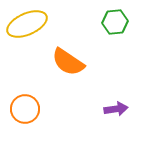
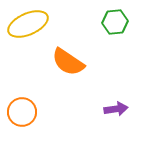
yellow ellipse: moved 1 px right
orange circle: moved 3 px left, 3 px down
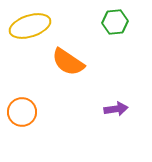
yellow ellipse: moved 2 px right, 2 px down; rotated 6 degrees clockwise
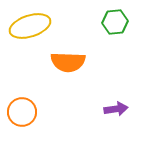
orange semicircle: rotated 32 degrees counterclockwise
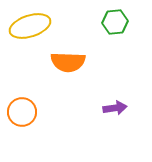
purple arrow: moved 1 px left, 1 px up
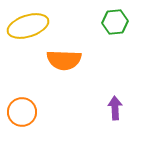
yellow ellipse: moved 2 px left
orange semicircle: moved 4 px left, 2 px up
purple arrow: rotated 85 degrees counterclockwise
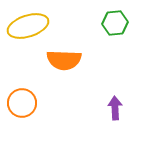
green hexagon: moved 1 px down
orange circle: moved 9 px up
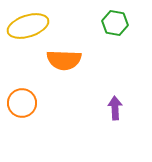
green hexagon: rotated 15 degrees clockwise
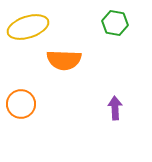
yellow ellipse: moved 1 px down
orange circle: moved 1 px left, 1 px down
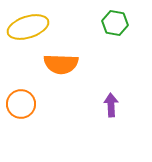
orange semicircle: moved 3 px left, 4 px down
purple arrow: moved 4 px left, 3 px up
